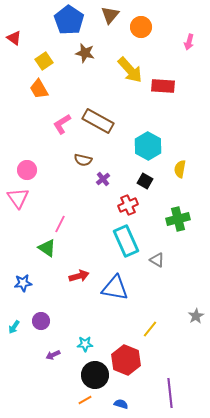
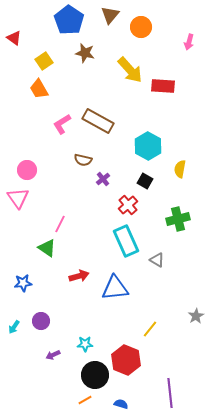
red cross: rotated 18 degrees counterclockwise
blue triangle: rotated 16 degrees counterclockwise
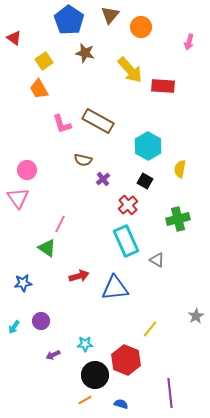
pink L-shape: rotated 75 degrees counterclockwise
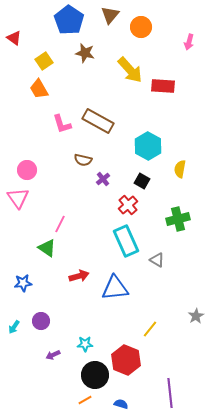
black square: moved 3 px left
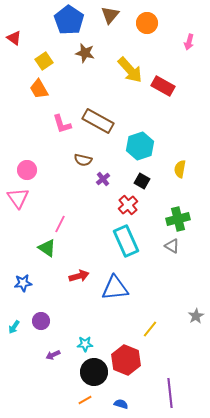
orange circle: moved 6 px right, 4 px up
red rectangle: rotated 25 degrees clockwise
cyan hexagon: moved 8 px left; rotated 12 degrees clockwise
gray triangle: moved 15 px right, 14 px up
black circle: moved 1 px left, 3 px up
